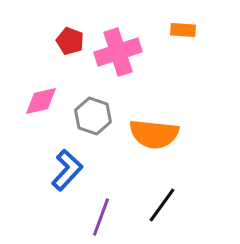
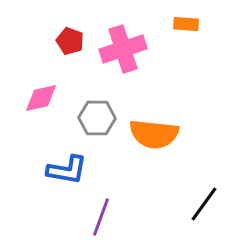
orange rectangle: moved 3 px right, 6 px up
pink cross: moved 5 px right, 3 px up
pink diamond: moved 3 px up
gray hexagon: moved 4 px right, 2 px down; rotated 18 degrees counterclockwise
blue L-shape: rotated 57 degrees clockwise
black line: moved 42 px right, 1 px up
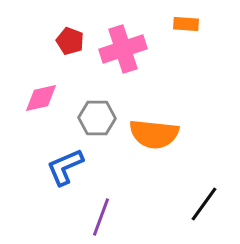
blue L-shape: moved 2 px left, 3 px up; rotated 147 degrees clockwise
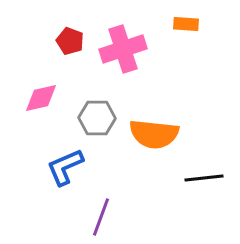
black line: moved 26 px up; rotated 48 degrees clockwise
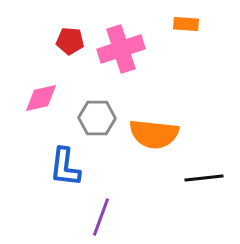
red pentagon: rotated 16 degrees counterclockwise
pink cross: moved 2 px left
blue L-shape: rotated 60 degrees counterclockwise
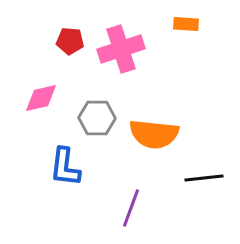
purple line: moved 30 px right, 9 px up
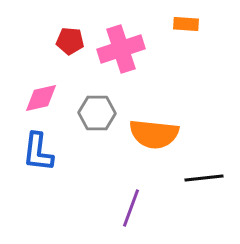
gray hexagon: moved 5 px up
blue L-shape: moved 27 px left, 15 px up
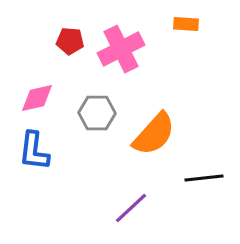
pink cross: rotated 9 degrees counterclockwise
pink diamond: moved 4 px left
orange semicircle: rotated 54 degrees counterclockwise
blue L-shape: moved 4 px left, 1 px up
purple line: rotated 27 degrees clockwise
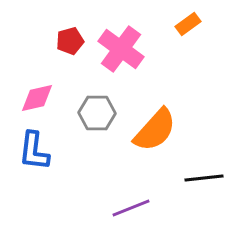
orange rectangle: moved 2 px right; rotated 40 degrees counterclockwise
red pentagon: rotated 20 degrees counterclockwise
pink cross: rotated 27 degrees counterclockwise
orange semicircle: moved 1 px right, 4 px up
purple line: rotated 21 degrees clockwise
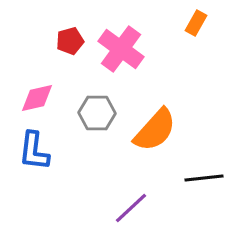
orange rectangle: moved 8 px right, 1 px up; rotated 25 degrees counterclockwise
purple line: rotated 21 degrees counterclockwise
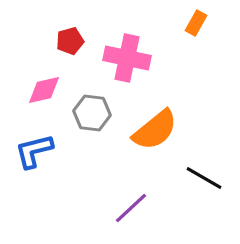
pink cross: moved 6 px right, 9 px down; rotated 24 degrees counterclockwise
pink diamond: moved 7 px right, 8 px up
gray hexagon: moved 5 px left; rotated 6 degrees clockwise
orange semicircle: rotated 9 degrees clockwise
blue L-shape: rotated 69 degrees clockwise
black line: rotated 36 degrees clockwise
